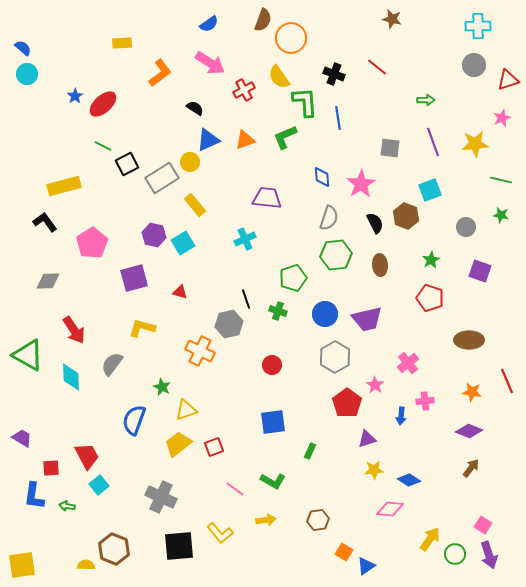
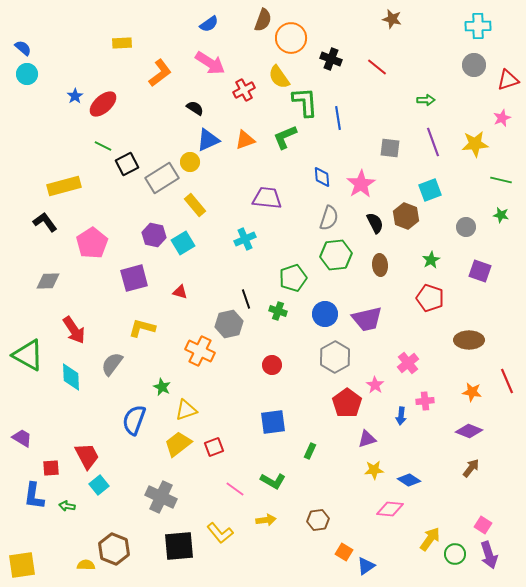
black cross at (334, 74): moved 3 px left, 15 px up
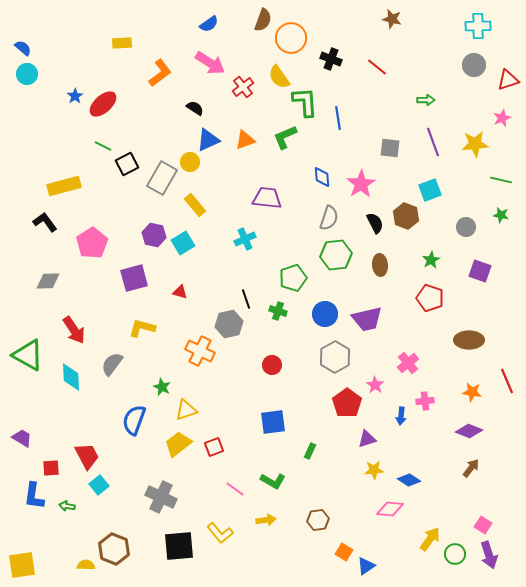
red cross at (244, 90): moved 1 px left, 3 px up; rotated 10 degrees counterclockwise
gray rectangle at (162, 178): rotated 28 degrees counterclockwise
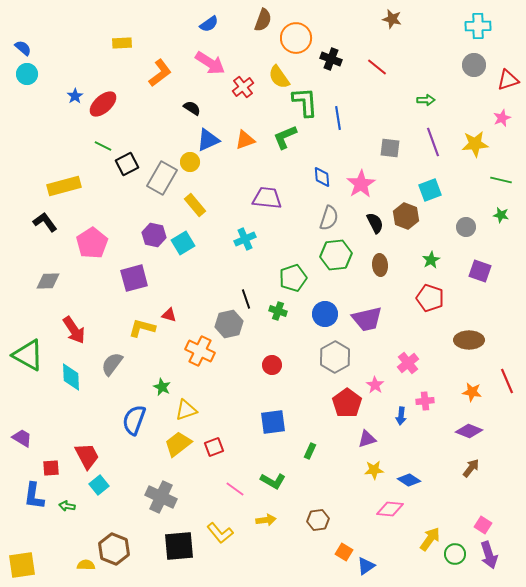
orange circle at (291, 38): moved 5 px right
black semicircle at (195, 108): moved 3 px left
red triangle at (180, 292): moved 11 px left, 23 px down
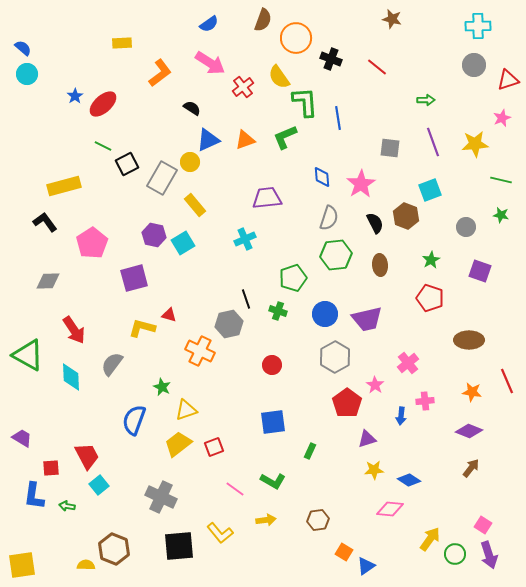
purple trapezoid at (267, 198): rotated 12 degrees counterclockwise
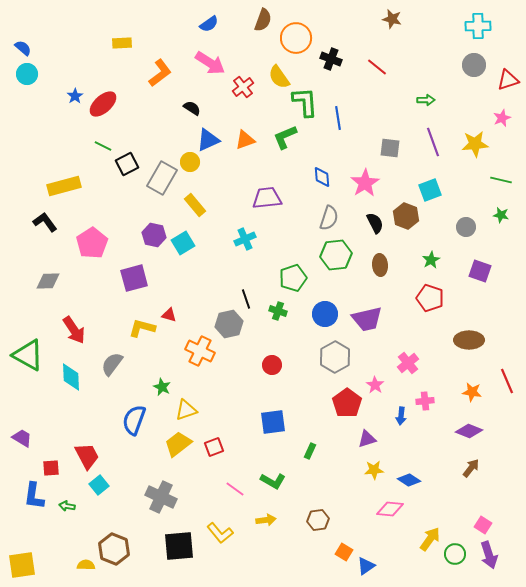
pink star at (361, 184): moved 4 px right, 1 px up
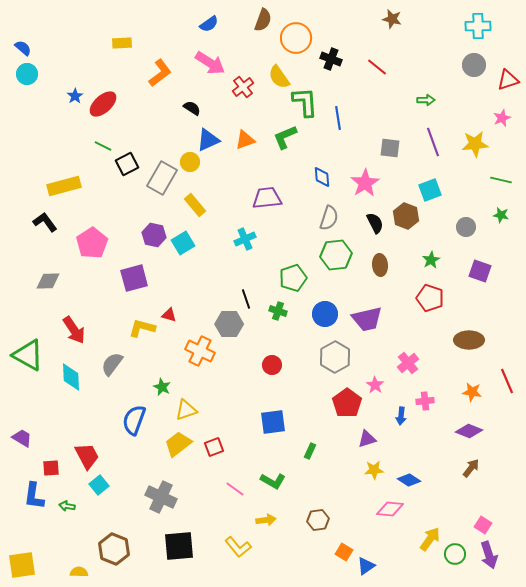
gray hexagon at (229, 324): rotated 12 degrees clockwise
yellow L-shape at (220, 533): moved 18 px right, 14 px down
yellow semicircle at (86, 565): moved 7 px left, 7 px down
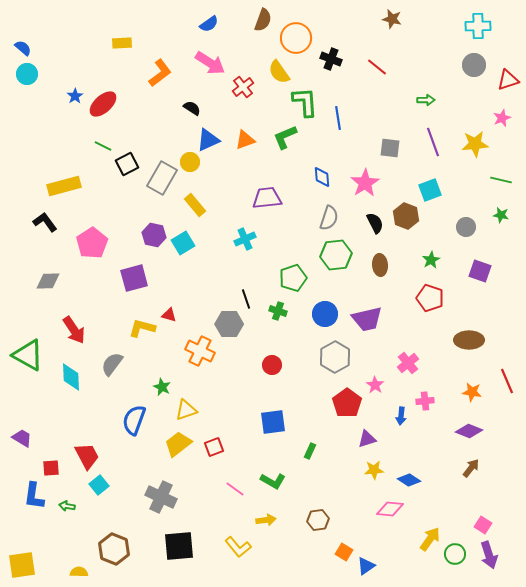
yellow semicircle at (279, 77): moved 5 px up
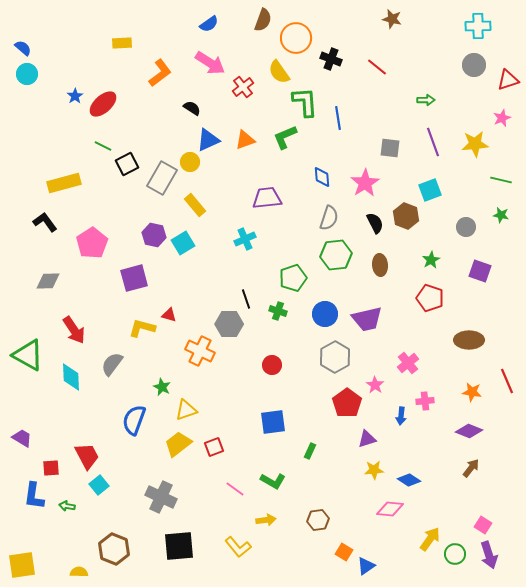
yellow rectangle at (64, 186): moved 3 px up
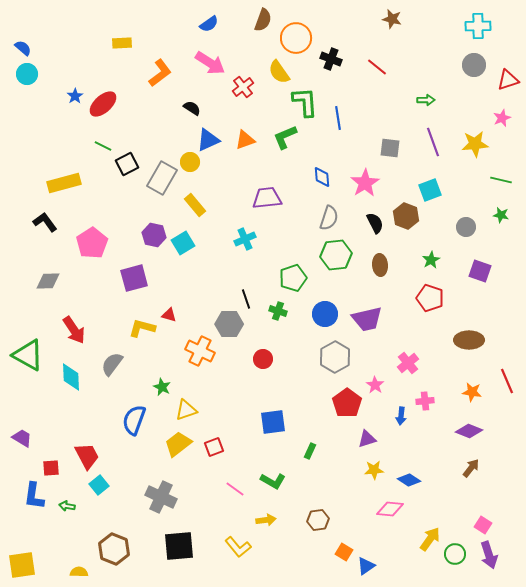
red circle at (272, 365): moved 9 px left, 6 px up
